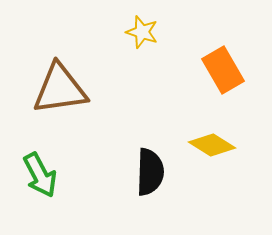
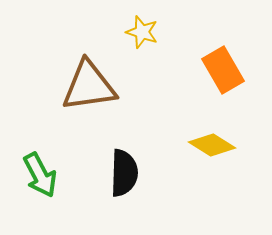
brown triangle: moved 29 px right, 3 px up
black semicircle: moved 26 px left, 1 px down
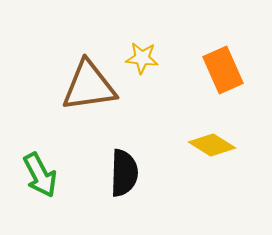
yellow star: moved 26 px down; rotated 12 degrees counterclockwise
orange rectangle: rotated 6 degrees clockwise
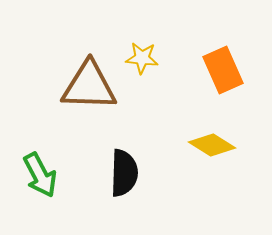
brown triangle: rotated 10 degrees clockwise
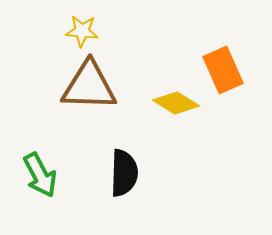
yellow star: moved 60 px left, 27 px up
yellow diamond: moved 36 px left, 42 px up
